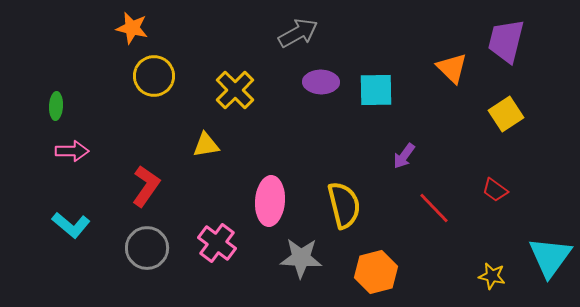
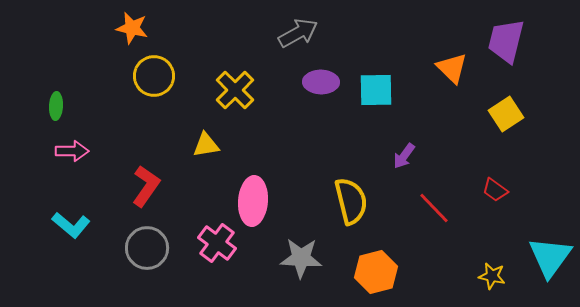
pink ellipse: moved 17 px left
yellow semicircle: moved 7 px right, 4 px up
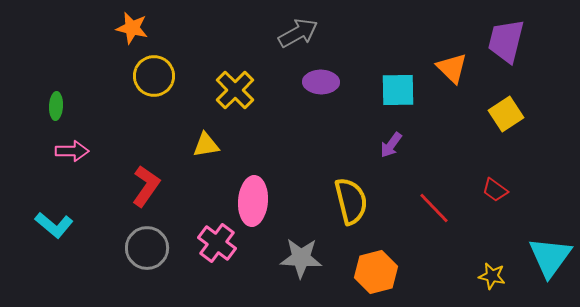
cyan square: moved 22 px right
purple arrow: moved 13 px left, 11 px up
cyan L-shape: moved 17 px left
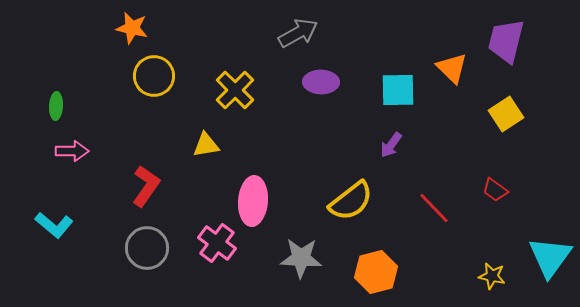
yellow semicircle: rotated 66 degrees clockwise
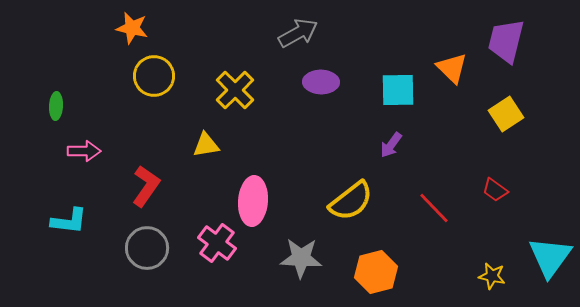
pink arrow: moved 12 px right
cyan L-shape: moved 15 px right, 4 px up; rotated 33 degrees counterclockwise
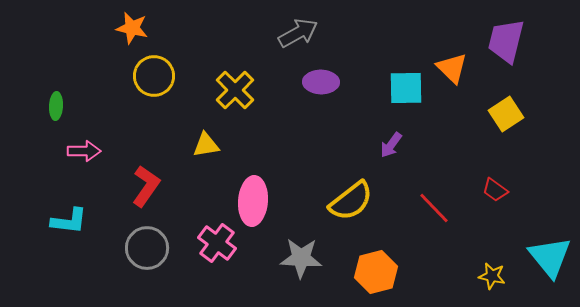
cyan square: moved 8 px right, 2 px up
cyan triangle: rotated 15 degrees counterclockwise
